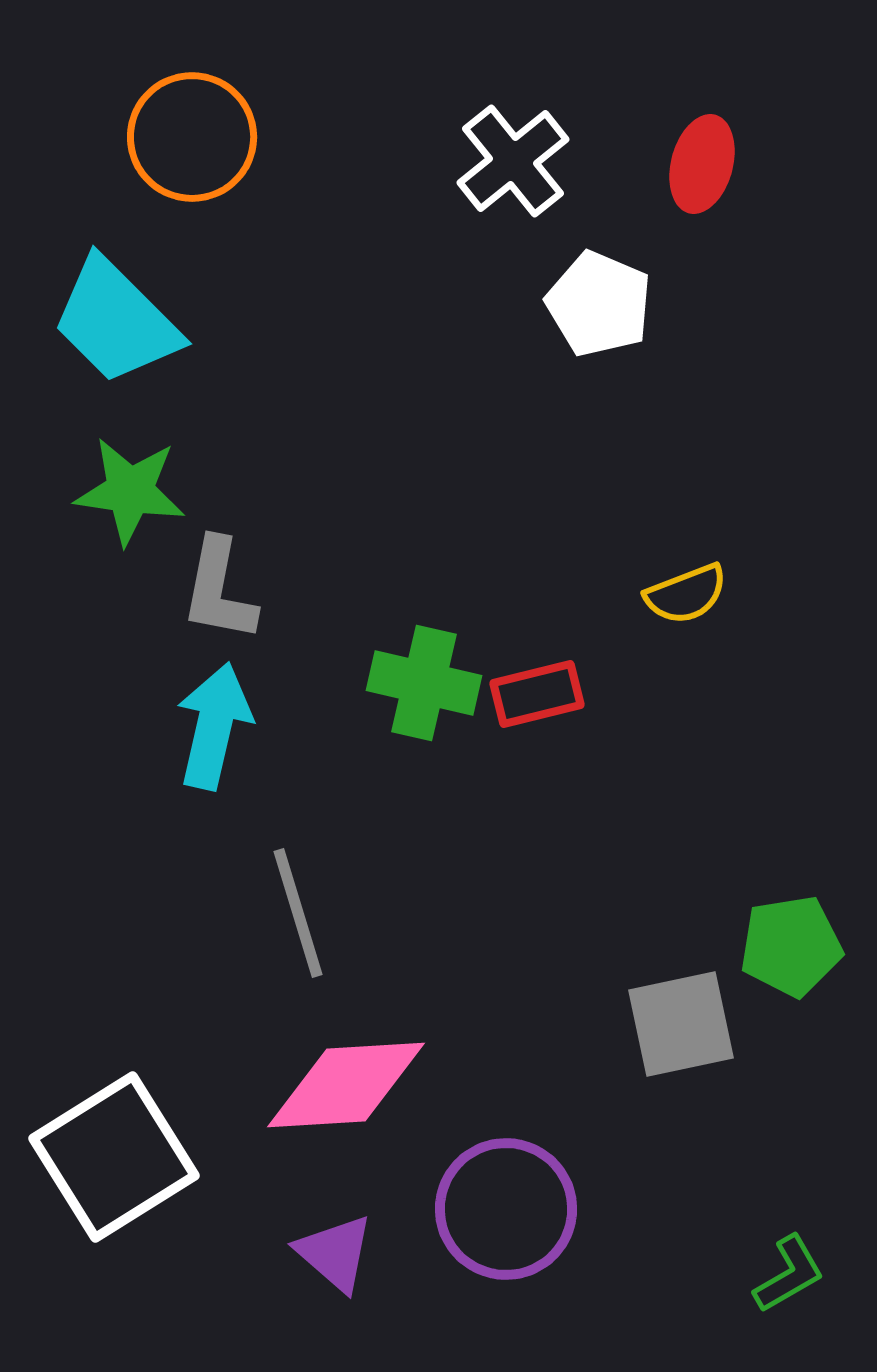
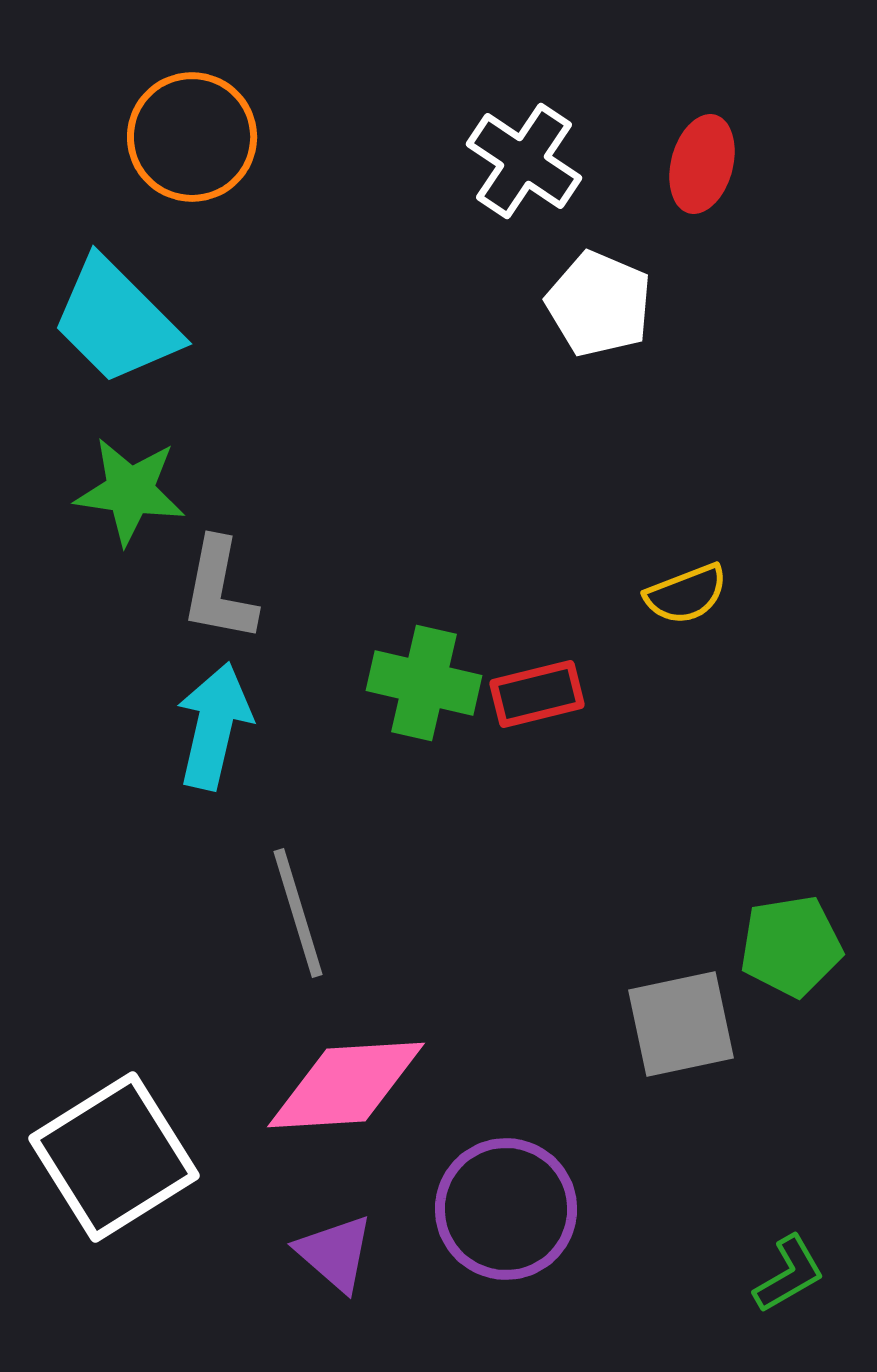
white cross: moved 11 px right; rotated 17 degrees counterclockwise
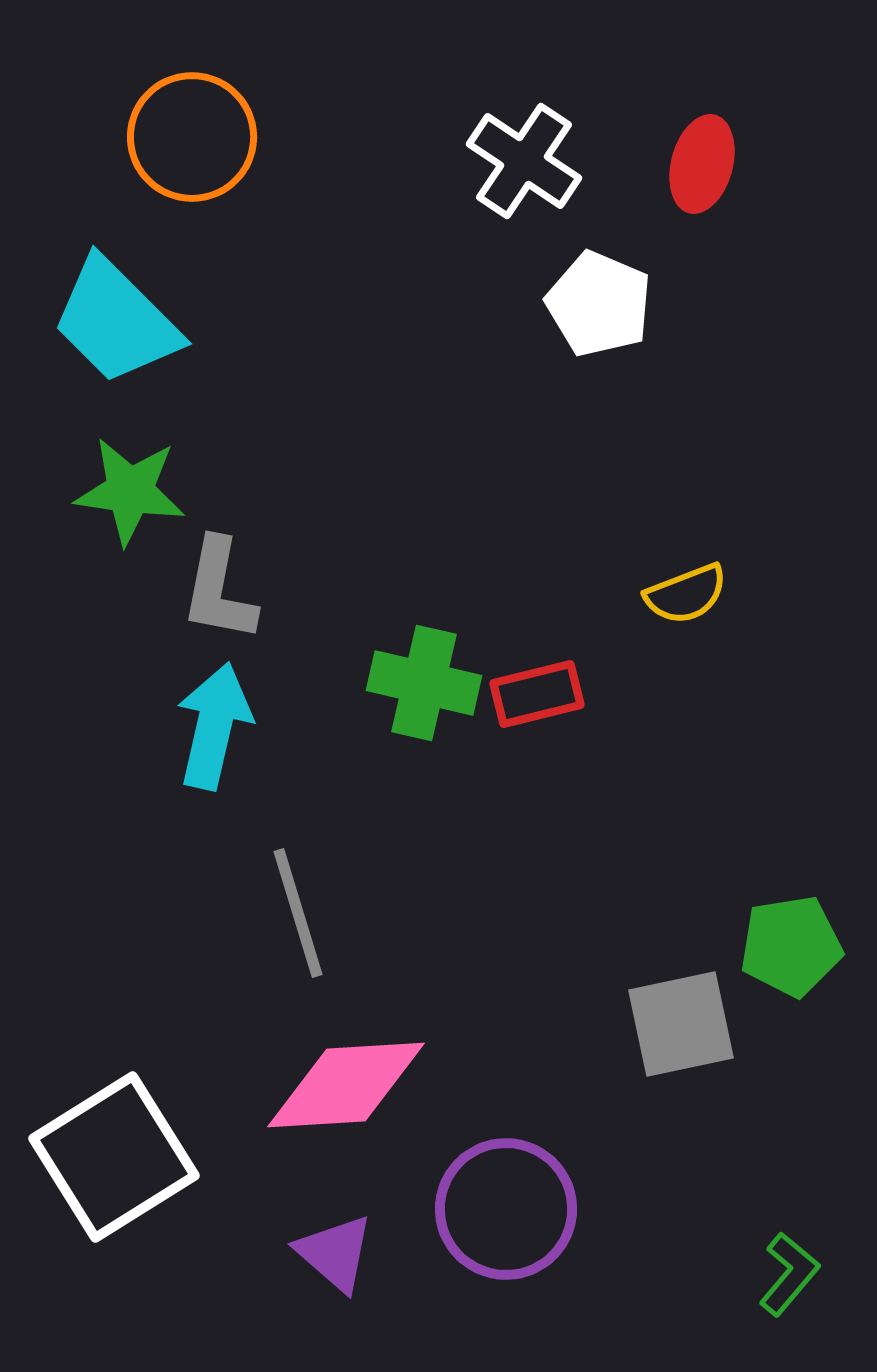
green L-shape: rotated 20 degrees counterclockwise
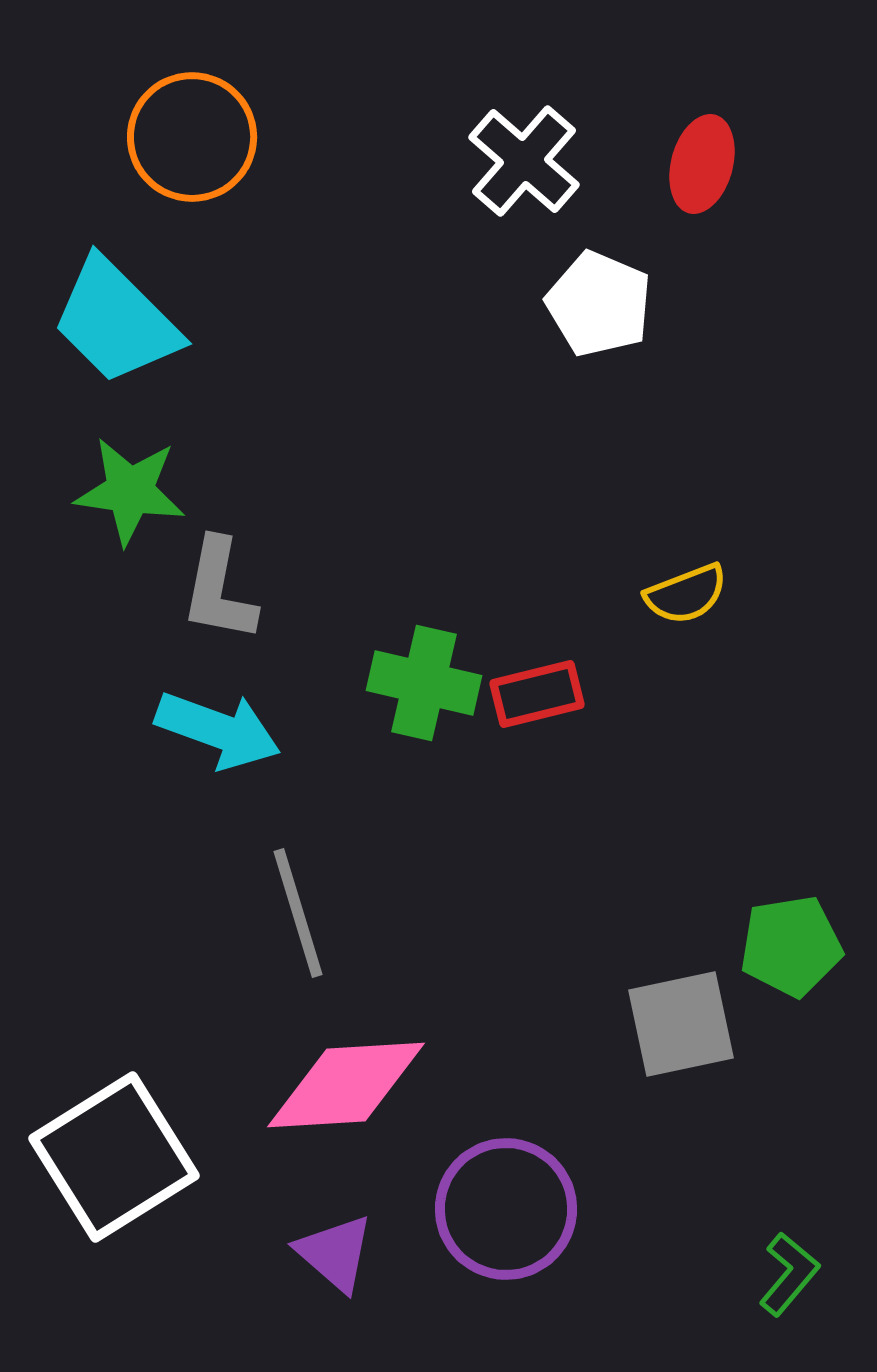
white cross: rotated 7 degrees clockwise
cyan arrow: moved 4 px right, 4 px down; rotated 97 degrees clockwise
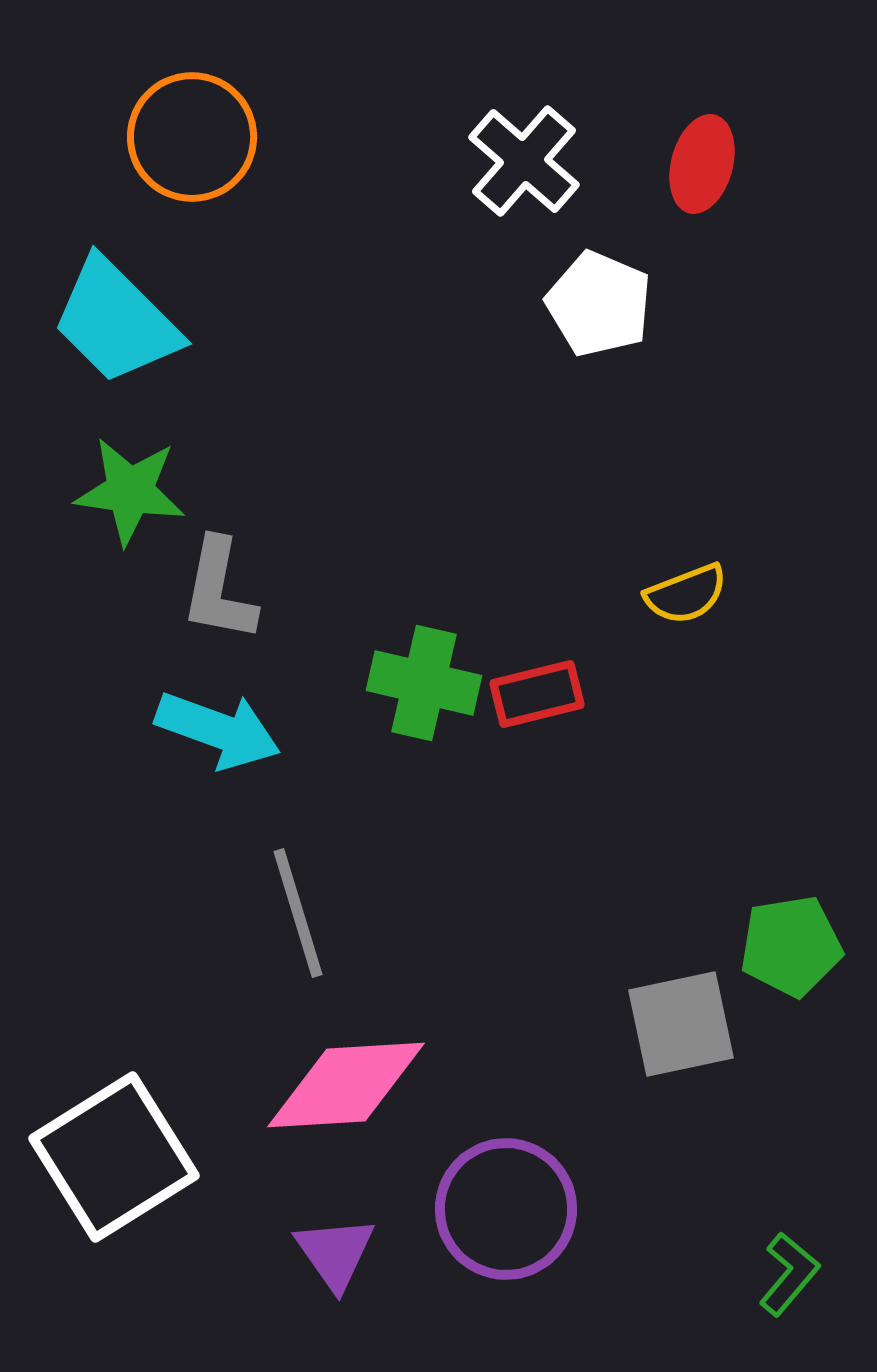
purple triangle: rotated 14 degrees clockwise
